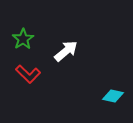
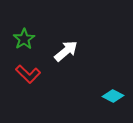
green star: moved 1 px right
cyan diamond: rotated 15 degrees clockwise
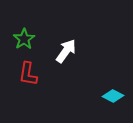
white arrow: rotated 15 degrees counterclockwise
red L-shape: rotated 55 degrees clockwise
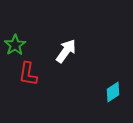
green star: moved 9 px left, 6 px down
cyan diamond: moved 4 px up; rotated 60 degrees counterclockwise
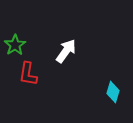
cyan diamond: rotated 40 degrees counterclockwise
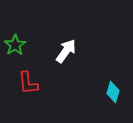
red L-shape: moved 9 px down; rotated 15 degrees counterclockwise
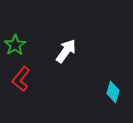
red L-shape: moved 7 px left, 4 px up; rotated 45 degrees clockwise
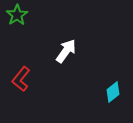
green star: moved 2 px right, 30 px up
cyan diamond: rotated 35 degrees clockwise
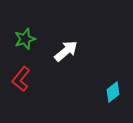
green star: moved 8 px right, 24 px down; rotated 15 degrees clockwise
white arrow: rotated 15 degrees clockwise
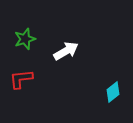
white arrow: rotated 10 degrees clockwise
red L-shape: rotated 45 degrees clockwise
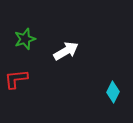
red L-shape: moved 5 px left
cyan diamond: rotated 25 degrees counterclockwise
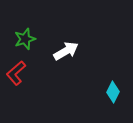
red L-shape: moved 6 px up; rotated 35 degrees counterclockwise
